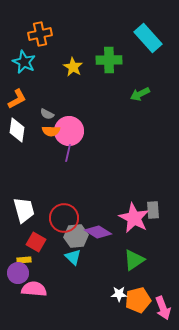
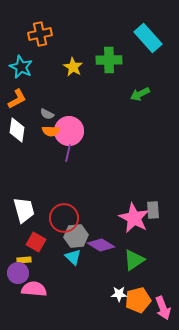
cyan star: moved 3 px left, 5 px down
purple diamond: moved 3 px right, 13 px down
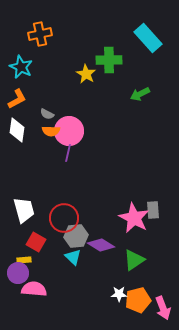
yellow star: moved 13 px right, 7 px down
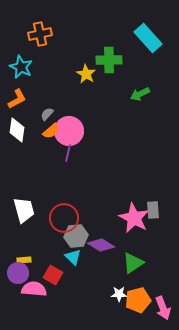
gray semicircle: rotated 104 degrees clockwise
orange semicircle: rotated 42 degrees counterclockwise
red square: moved 17 px right, 33 px down
green triangle: moved 1 px left, 3 px down
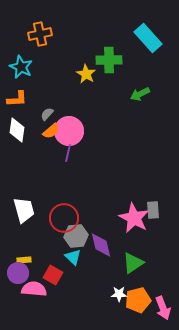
orange L-shape: rotated 25 degrees clockwise
purple diamond: rotated 44 degrees clockwise
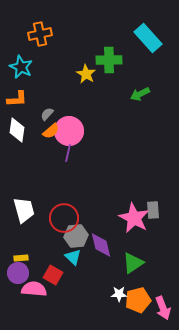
yellow rectangle: moved 3 px left, 2 px up
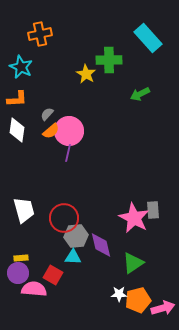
cyan triangle: rotated 42 degrees counterclockwise
pink arrow: rotated 85 degrees counterclockwise
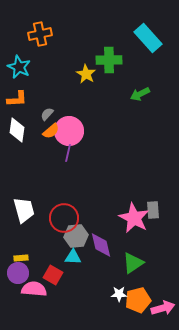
cyan star: moved 2 px left
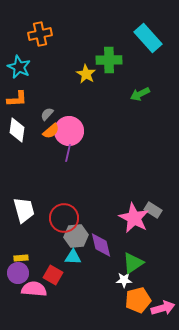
gray rectangle: rotated 54 degrees counterclockwise
white star: moved 5 px right, 14 px up
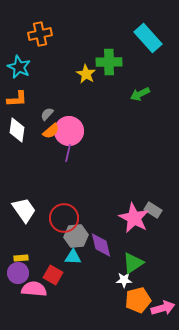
green cross: moved 2 px down
white trapezoid: rotated 20 degrees counterclockwise
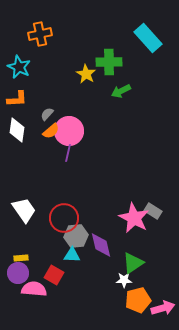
green arrow: moved 19 px left, 3 px up
gray rectangle: moved 1 px down
cyan triangle: moved 1 px left, 2 px up
red square: moved 1 px right
